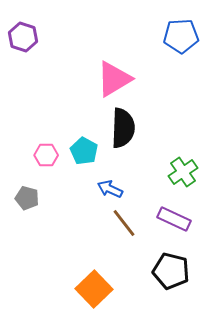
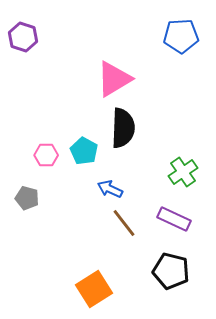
orange square: rotated 12 degrees clockwise
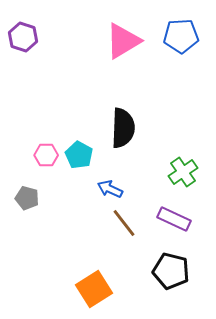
pink triangle: moved 9 px right, 38 px up
cyan pentagon: moved 5 px left, 4 px down
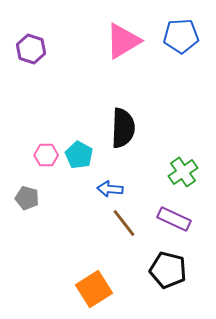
purple hexagon: moved 8 px right, 12 px down
blue arrow: rotated 20 degrees counterclockwise
black pentagon: moved 3 px left, 1 px up
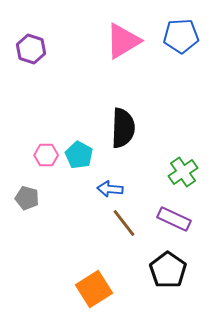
black pentagon: rotated 21 degrees clockwise
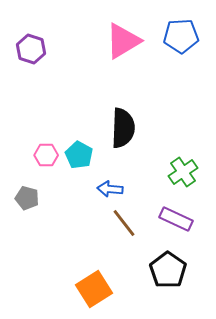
purple rectangle: moved 2 px right
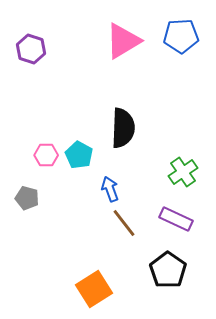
blue arrow: rotated 65 degrees clockwise
